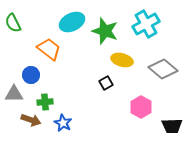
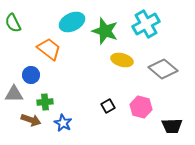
black square: moved 2 px right, 23 px down
pink hexagon: rotated 15 degrees counterclockwise
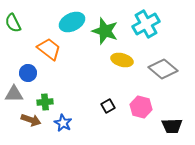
blue circle: moved 3 px left, 2 px up
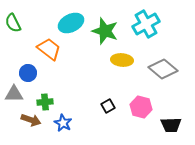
cyan ellipse: moved 1 px left, 1 px down
yellow ellipse: rotated 10 degrees counterclockwise
black trapezoid: moved 1 px left, 1 px up
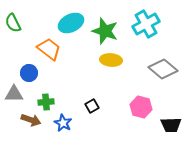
yellow ellipse: moved 11 px left
blue circle: moved 1 px right
green cross: moved 1 px right
black square: moved 16 px left
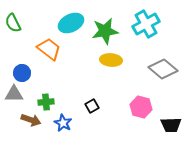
green star: rotated 28 degrees counterclockwise
blue circle: moved 7 px left
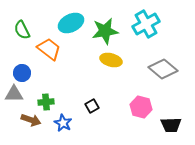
green semicircle: moved 9 px right, 7 px down
yellow ellipse: rotated 10 degrees clockwise
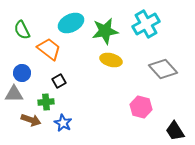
gray diamond: rotated 8 degrees clockwise
black square: moved 33 px left, 25 px up
black trapezoid: moved 4 px right, 6 px down; rotated 60 degrees clockwise
